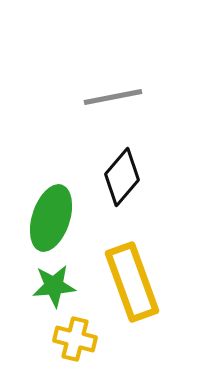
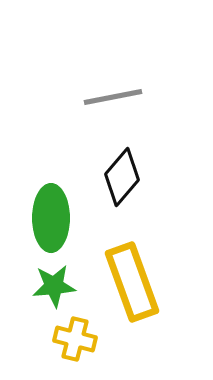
green ellipse: rotated 18 degrees counterclockwise
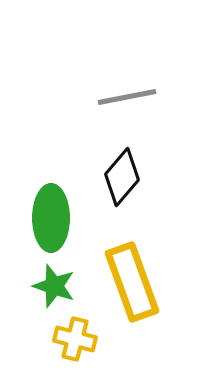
gray line: moved 14 px right
green star: rotated 24 degrees clockwise
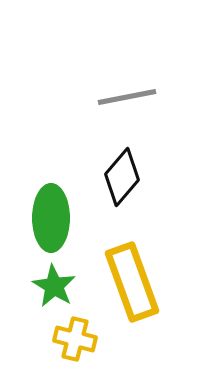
green star: rotated 12 degrees clockwise
